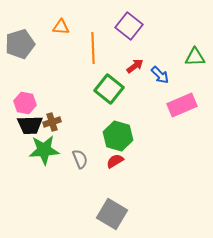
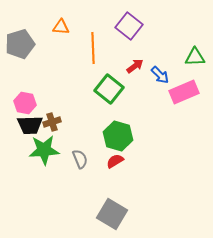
pink rectangle: moved 2 px right, 13 px up
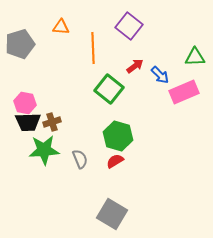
black trapezoid: moved 2 px left, 3 px up
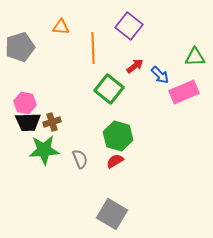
gray pentagon: moved 3 px down
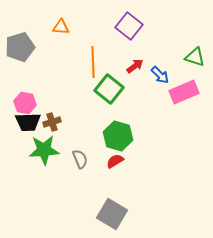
orange line: moved 14 px down
green triangle: rotated 20 degrees clockwise
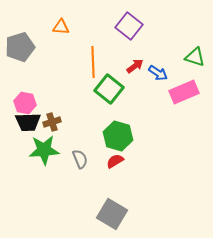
blue arrow: moved 2 px left, 2 px up; rotated 12 degrees counterclockwise
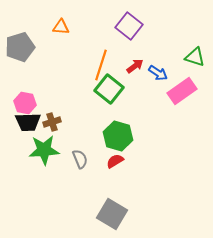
orange line: moved 8 px right, 3 px down; rotated 20 degrees clockwise
pink rectangle: moved 2 px left, 1 px up; rotated 12 degrees counterclockwise
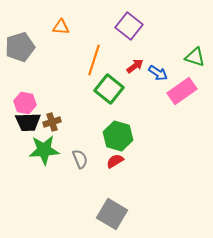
orange line: moved 7 px left, 5 px up
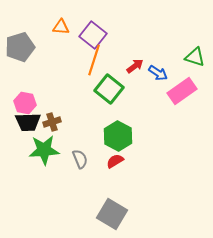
purple square: moved 36 px left, 9 px down
green hexagon: rotated 12 degrees clockwise
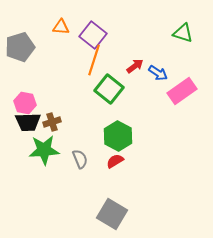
green triangle: moved 12 px left, 24 px up
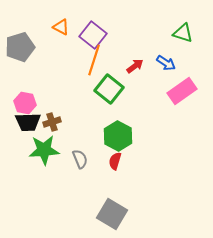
orange triangle: rotated 24 degrees clockwise
blue arrow: moved 8 px right, 10 px up
red semicircle: rotated 42 degrees counterclockwise
